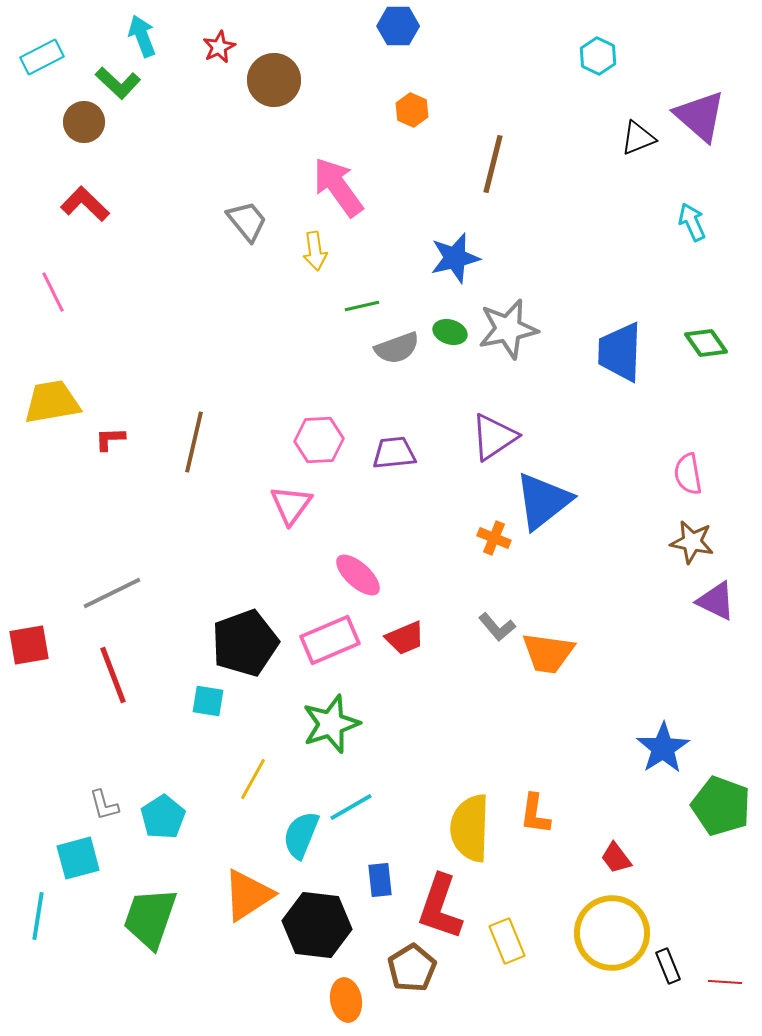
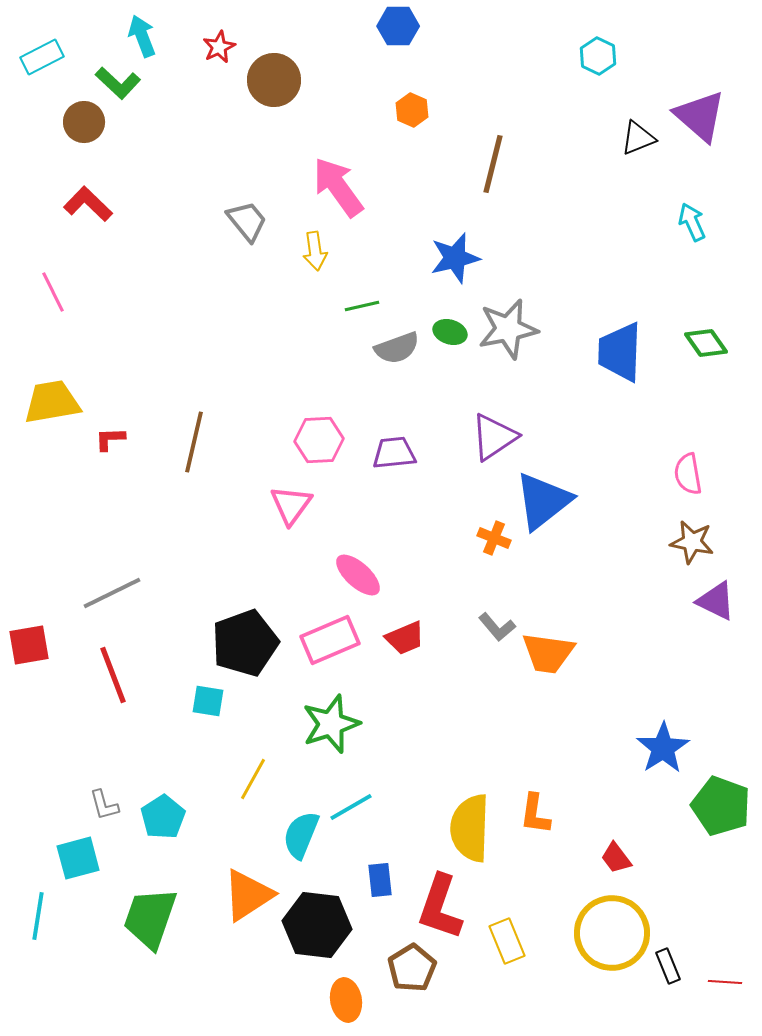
red L-shape at (85, 204): moved 3 px right
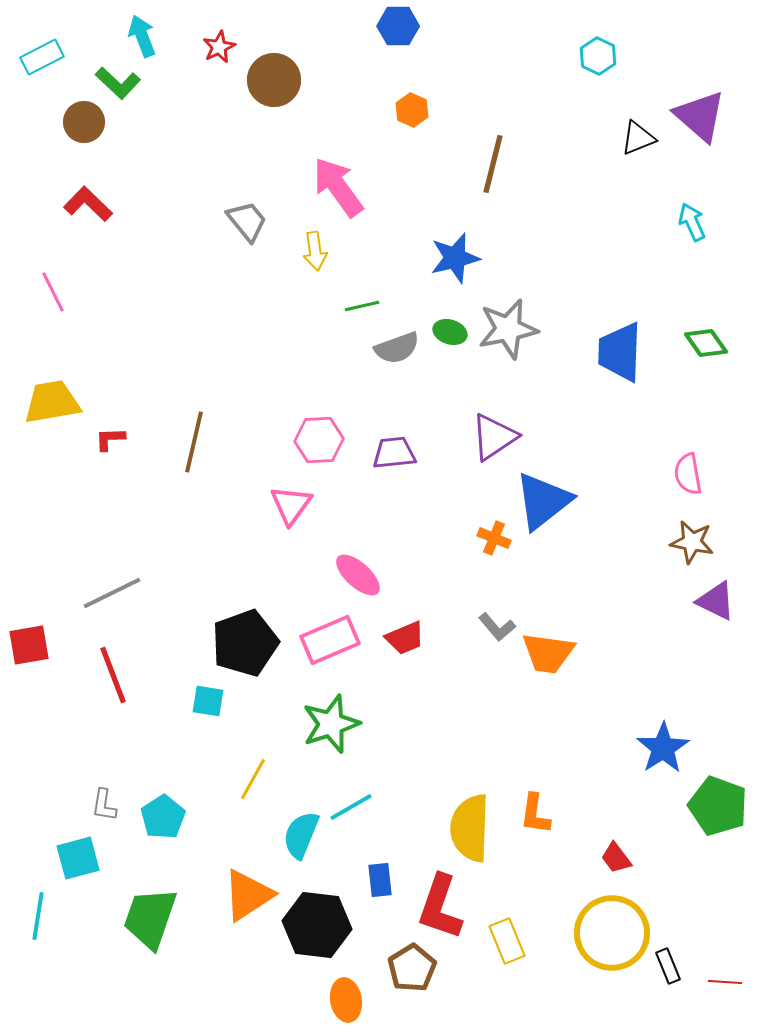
gray L-shape at (104, 805): rotated 24 degrees clockwise
green pentagon at (721, 806): moved 3 px left
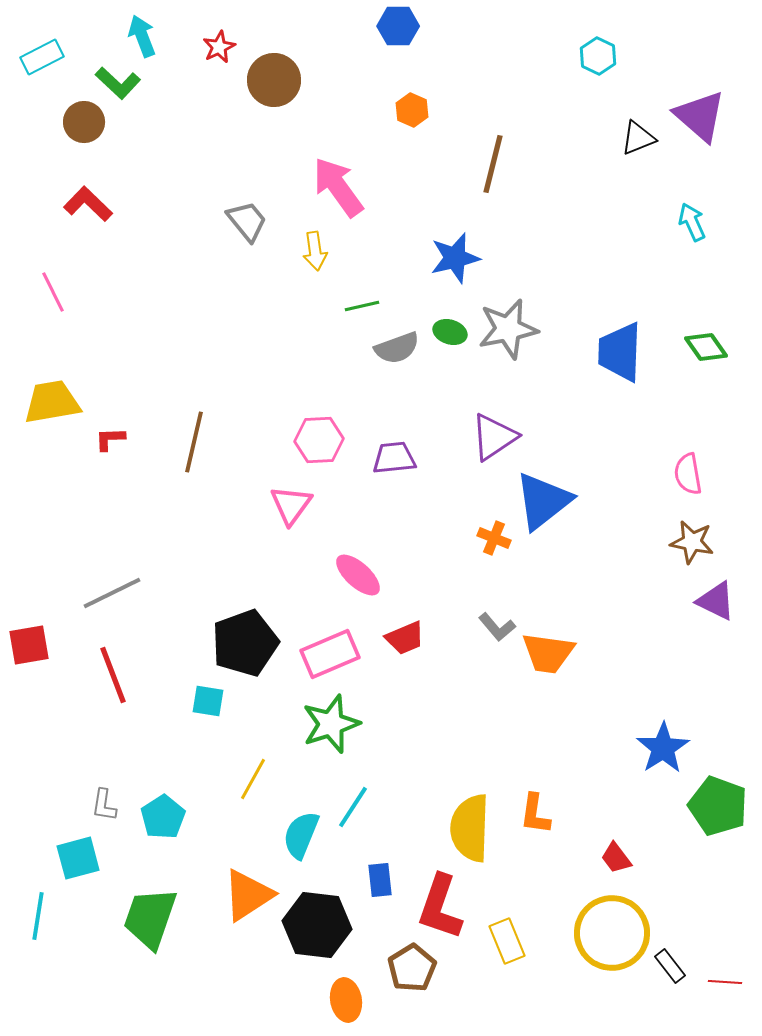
green diamond at (706, 343): moved 4 px down
purple trapezoid at (394, 453): moved 5 px down
pink rectangle at (330, 640): moved 14 px down
cyan line at (351, 807): moved 2 px right; rotated 27 degrees counterclockwise
black rectangle at (668, 966): moved 2 px right; rotated 16 degrees counterclockwise
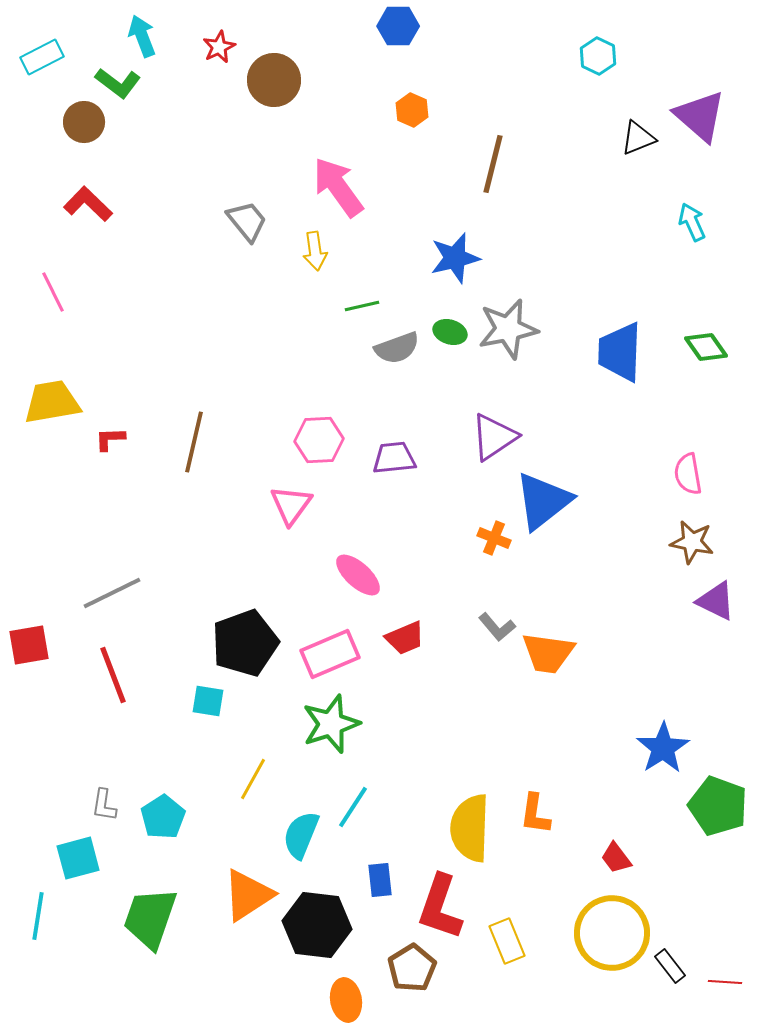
green L-shape at (118, 83): rotated 6 degrees counterclockwise
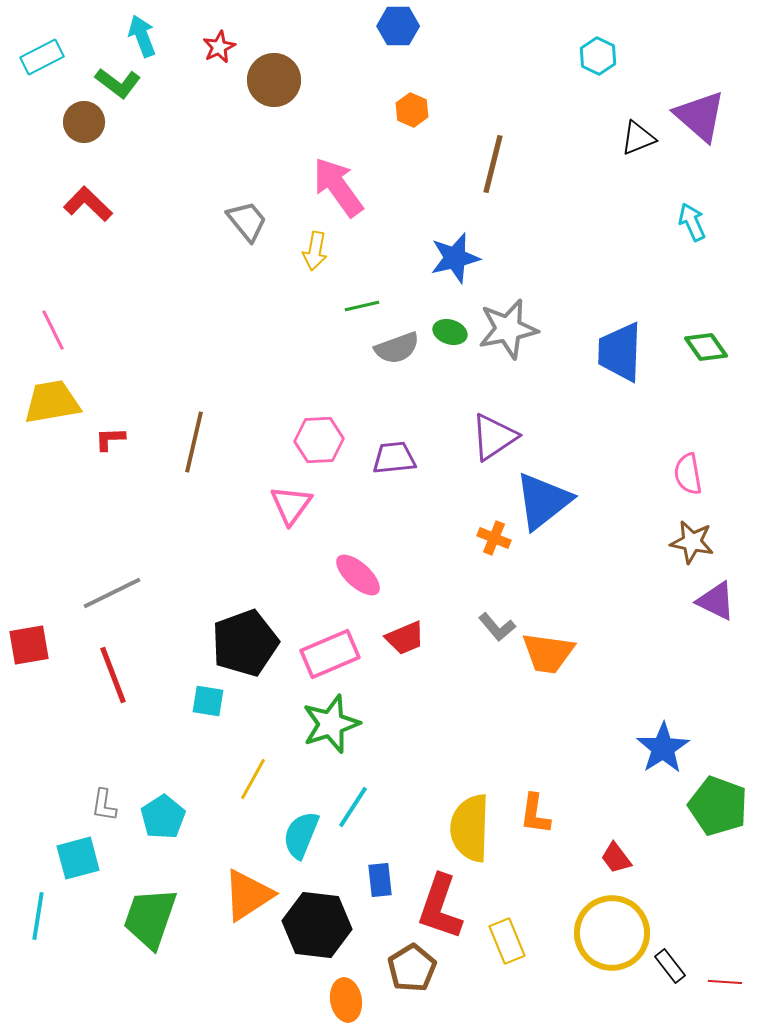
yellow arrow at (315, 251): rotated 18 degrees clockwise
pink line at (53, 292): moved 38 px down
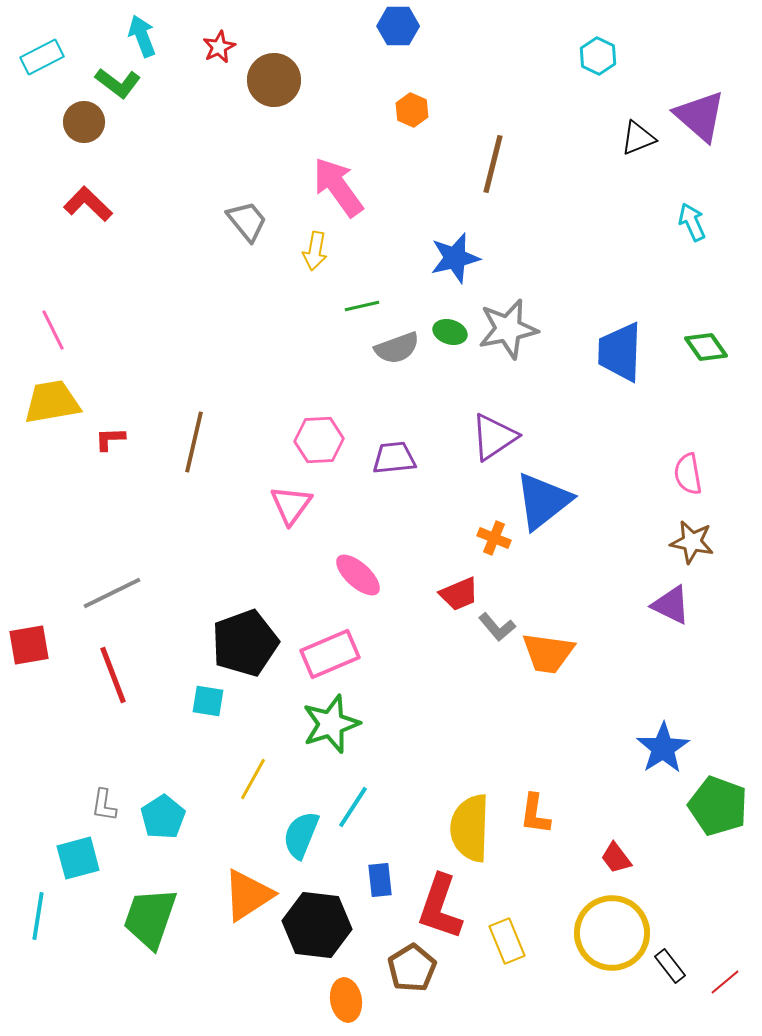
purple triangle at (716, 601): moved 45 px left, 4 px down
red trapezoid at (405, 638): moved 54 px right, 44 px up
red line at (725, 982): rotated 44 degrees counterclockwise
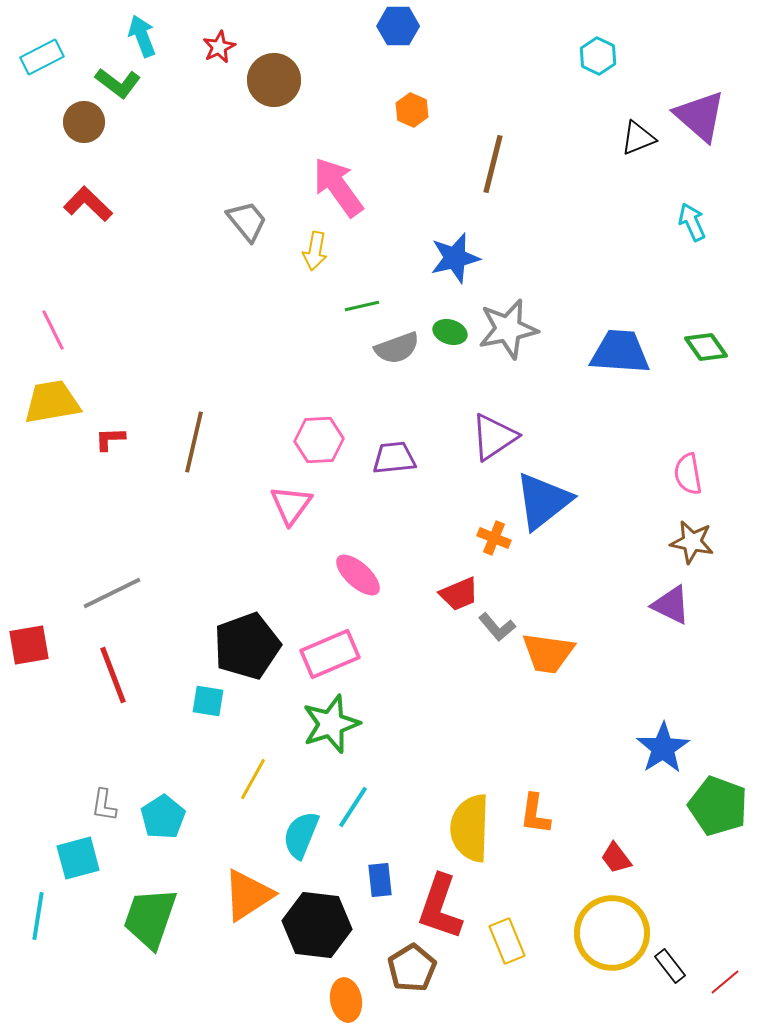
blue trapezoid at (620, 352): rotated 92 degrees clockwise
black pentagon at (245, 643): moved 2 px right, 3 px down
